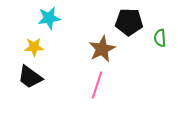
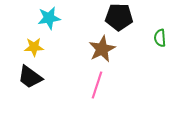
black pentagon: moved 10 px left, 5 px up
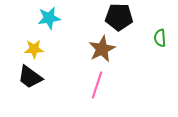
yellow star: moved 2 px down
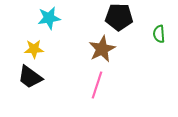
green semicircle: moved 1 px left, 4 px up
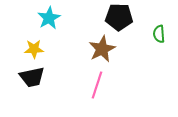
cyan star: rotated 20 degrees counterclockwise
black trapezoid: moved 2 px right; rotated 48 degrees counterclockwise
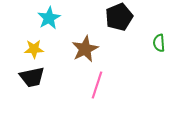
black pentagon: rotated 24 degrees counterclockwise
green semicircle: moved 9 px down
brown star: moved 17 px left
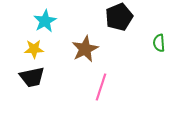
cyan star: moved 4 px left, 3 px down
pink line: moved 4 px right, 2 px down
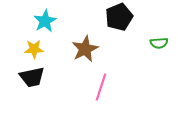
green semicircle: rotated 90 degrees counterclockwise
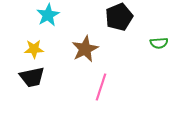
cyan star: moved 3 px right, 6 px up
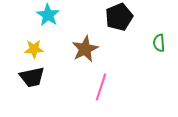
cyan star: rotated 10 degrees counterclockwise
green semicircle: rotated 90 degrees clockwise
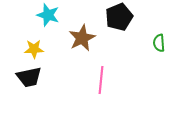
cyan star: rotated 15 degrees counterclockwise
brown star: moved 3 px left, 11 px up
black trapezoid: moved 3 px left
pink line: moved 7 px up; rotated 12 degrees counterclockwise
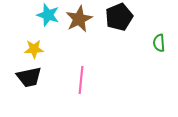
brown star: moved 3 px left, 19 px up
pink line: moved 20 px left
